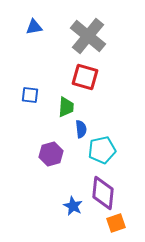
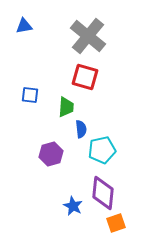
blue triangle: moved 10 px left, 1 px up
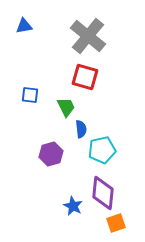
green trapezoid: rotated 30 degrees counterclockwise
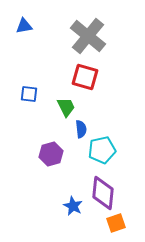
blue square: moved 1 px left, 1 px up
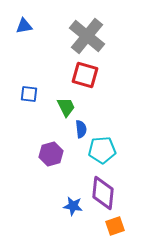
gray cross: moved 1 px left
red square: moved 2 px up
cyan pentagon: rotated 8 degrees clockwise
blue star: rotated 18 degrees counterclockwise
orange square: moved 1 px left, 3 px down
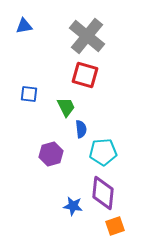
cyan pentagon: moved 1 px right, 2 px down
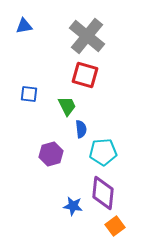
green trapezoid: moved 1 px right, 1 px up
orange square: rotated 18 degrees counterclockwise
